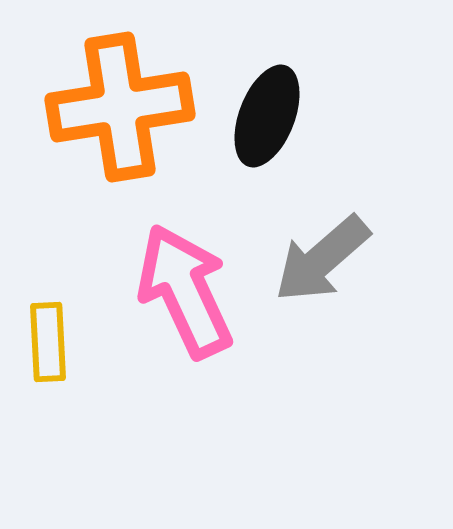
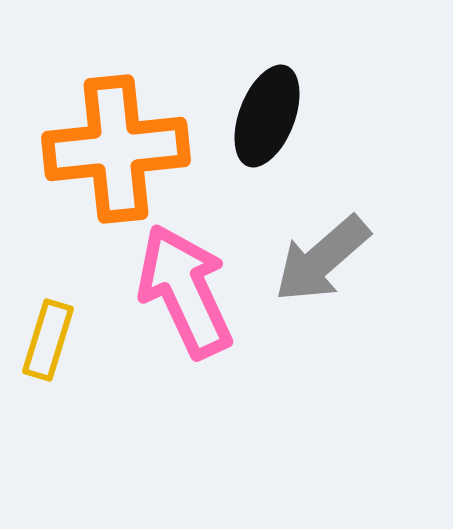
orange cross: moved 4 px left, 42 px down; rotated 3 degrees clockwise
yellow rectangle: moved 2 px up; rotated 20 degrees clockwise
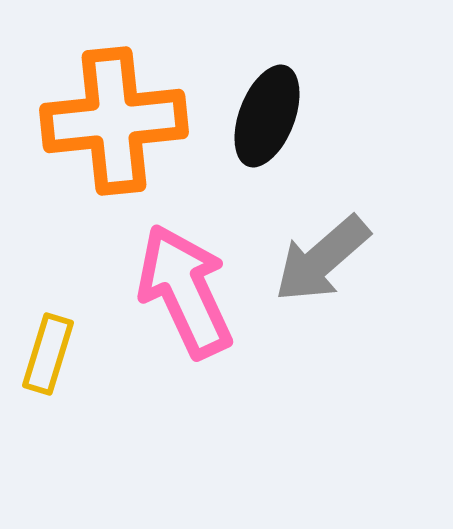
orange cross: moved 2 px left, 28 px up
yellow rectangle: moved 14 px down
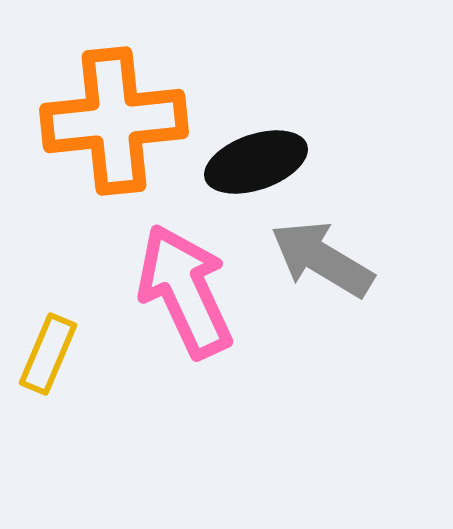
black ellipse: moved 11 px left, 46 px down; rotated 50 degrees clockwise
gray arrow: rotated 72 degrees clockwise
yellow rectangle: rotated 6 degrees clockwise
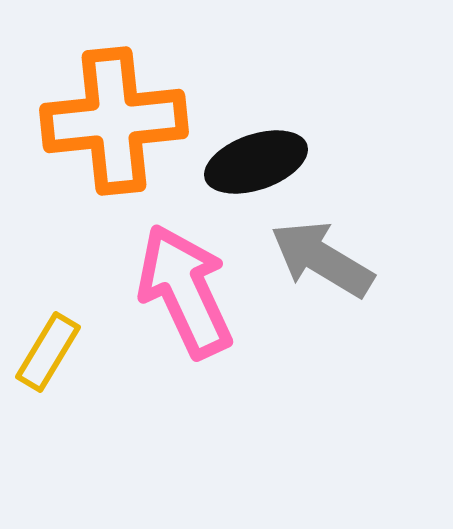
yellow rectangle: moved 2 px up; rotated 8 degrees clockwise
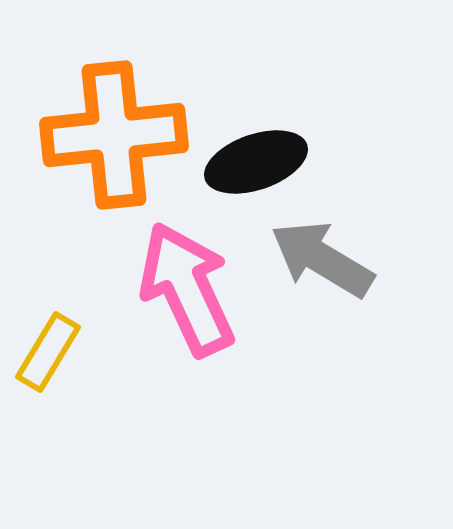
orange cross: moved 14 px down
pink arrow: moved 2 px right, 2 px up
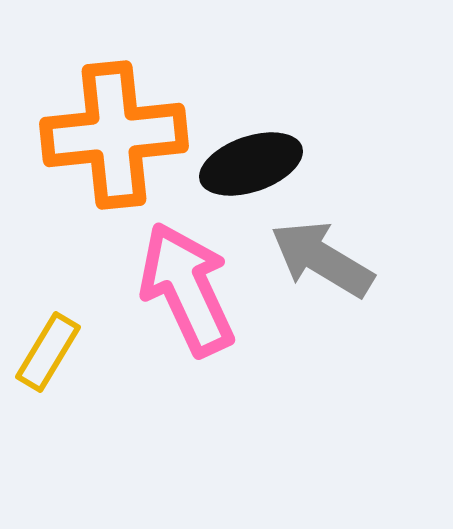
black ellipse: moved 5 px left, 2 px down
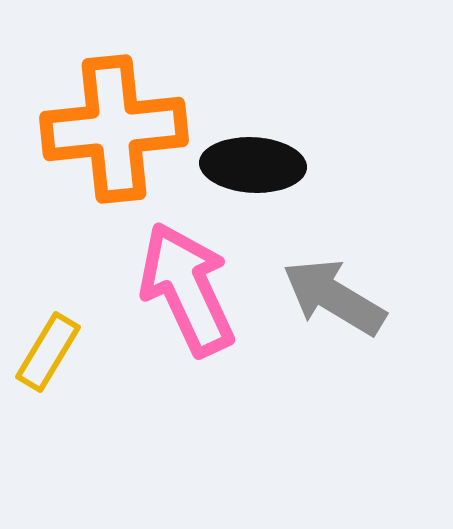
orange cross: moved 6 px up
black ellipse: moved 2 px right, 1 px down; rotated 22 degrees clockwise
gray arrow: moved 12 px right, 38 px down
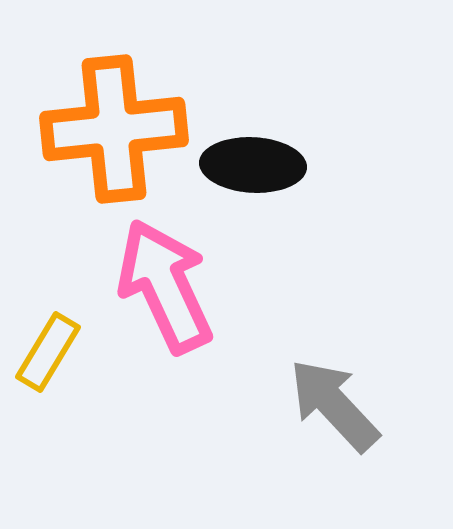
pink arrow: moved 22 px left, 3 px up
gray arrow: moved 108 px down; rotated 16 degrees clockwise
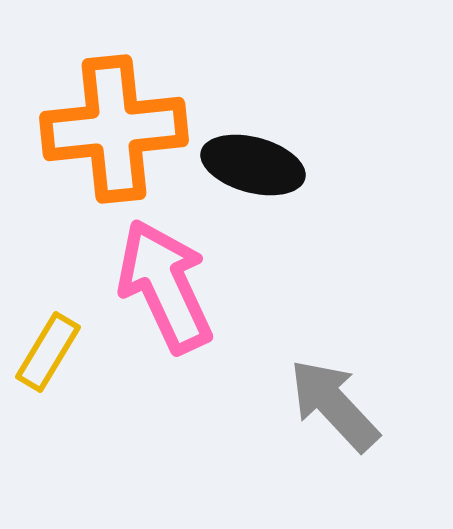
black ellipse: rotated 12 degrees clockwise
